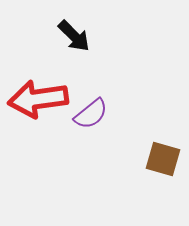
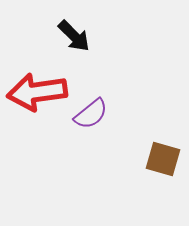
red arrow: moved 1 px left, 7 px up
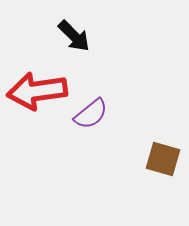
red arrow: moved 1 px up
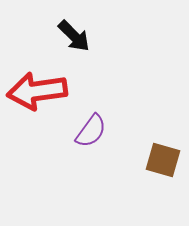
purple semicircle: moved 17 px down; rotated 15 degrees counterclockwise
brown square: moved 1 px down
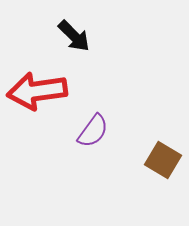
purple semicircle: moved 2 px right
brown square: rotated 15 degrees clockwise
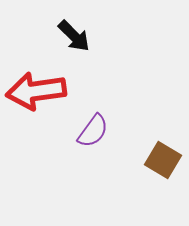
red arrow: moved 1 px left
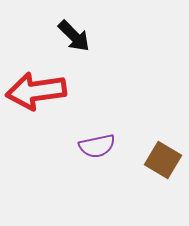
purple semicircle: moved 4 px right, 15 px down; rotated 42 degrees clockwise
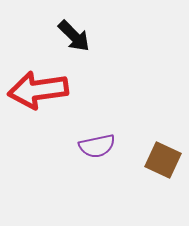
red arrow: moved 2 px right, 1 px up
brown square: rotated 6 degrees counterclockwise
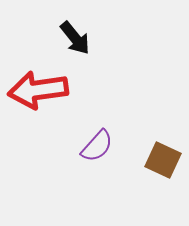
black arrow: moved 1 px right, 2 px down; rotated 6 degrees clockwise
purple semicircle: rotated 36 degrees counterclockwise
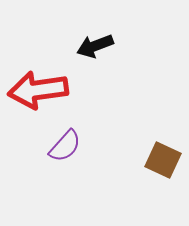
black arrow: moved 20 px right, 8 px down; rotated 108 degrees clockwise
purple semicircle: moved 32 px left
